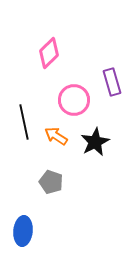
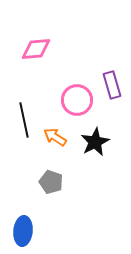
pink diamond: moved 13 px left, 4 px up; rotated 40 degrees clockwise
purple rectangle: moved 3 px down
pink circle: moved 3 px right
black line: moved 2 px up
orange arrow: moved 1 px left, 1 px down
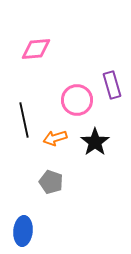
orange arrow: moved 1 px down; rotated 50 degrees counterclockwise
black star: rotated 8 degrees counterclockwise
